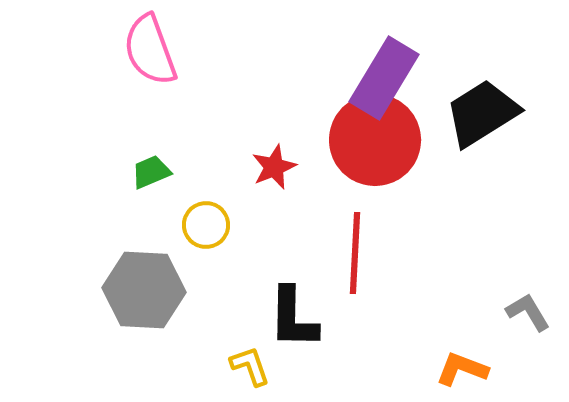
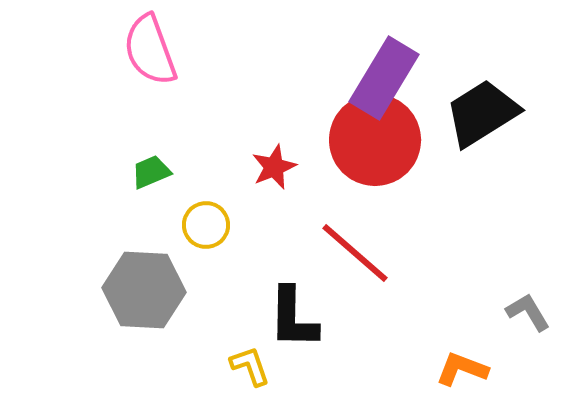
red line: rotated 52 degrees counterclockwise
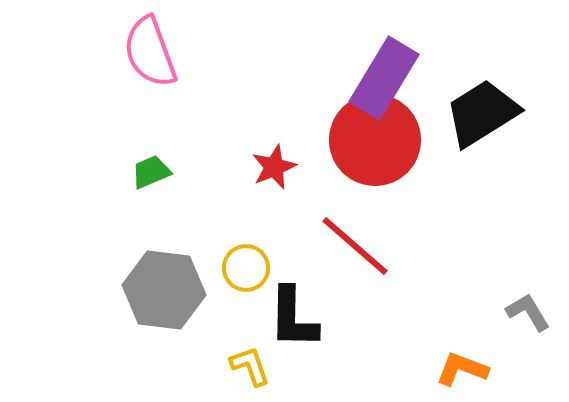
pink semicircle: moved 2 px down
yellow circle: moved 40 px right, 43 px down
red line: moved 7 px up
gray hexagon: moved 20 px right; rotated 4 degrees clockwise
